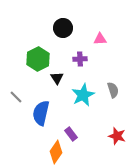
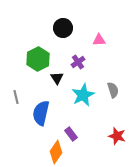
pink triangle: moved 1 px left, 1 px down
purple cross: moved 2 px left, 3 px down; rotated 32 degrees counterclockwise
gray line: rotated 32 degrees clockwise
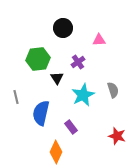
green hexagon: rotated 20 degrees clockwise
purple rectangle: moved 7 px up
orange diamond: rotated 10 degrees counterclockwise
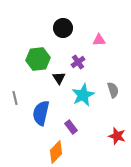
black triangle: moved 2 px right
gray line: moved 1 px left, 1 px down
orange diamond: rotated 20 degrees clockwise
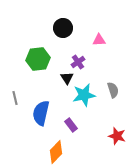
black triangle: moved 8 px right
cyan star: moved 1 px right; rotated 15 degrees clockwise
purple rectangle: moved 2 px up
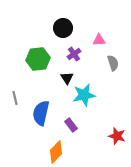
purple cross: moved 4 px left, 8 px up
gray semicircle: moved 27 px up
